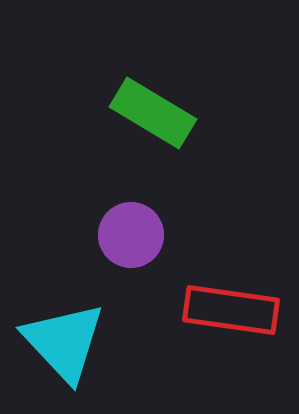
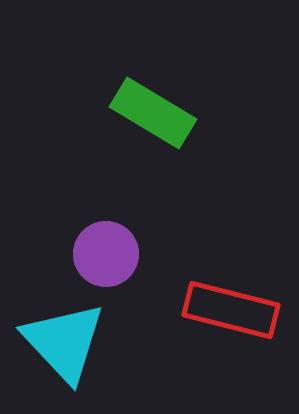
purple circle: moved 25 px left, 19 px down
red rectangle: rotated 6 degrees clockwise
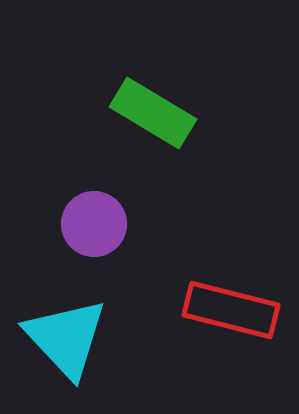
purple circle: moved 12 px left, 30 px up
cyan triangle: moved 2 px right, 4 px up
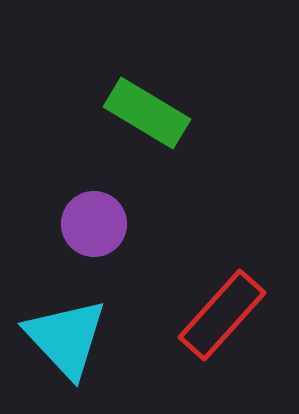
green rectangle: moved 6 px left
red rectangle: moved 9 px left, 5 px down; rotated 62 degrees counterclockwise
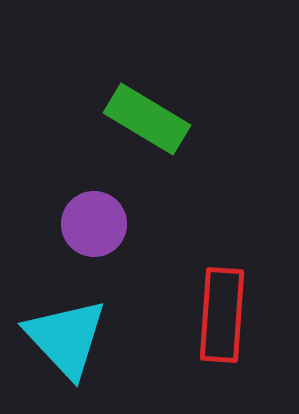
green rectangle: moved 6 px down
red rectangle: rotated 38 degrees counterclockwise
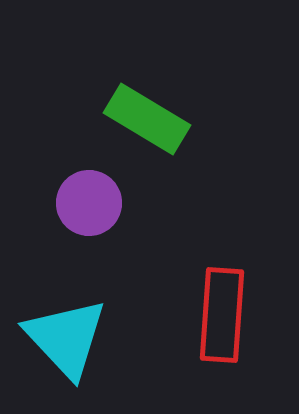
purple circle: moved 5 px left, 21 px up
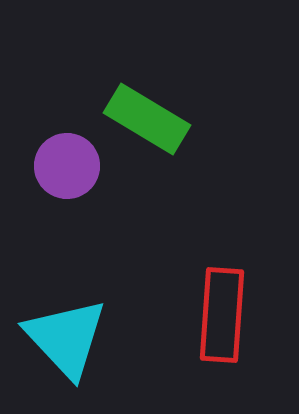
purple circle: moved 22 px left, 37 px up
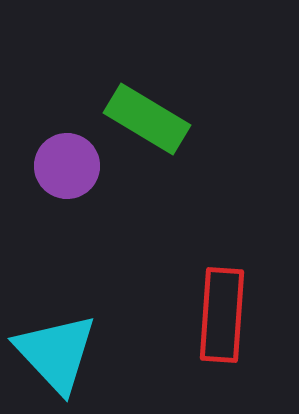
cyan triangle: moved 10 px left, 15 px down
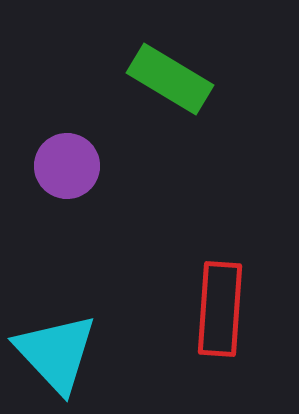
green rectangle: moved 23 px right, 40 px up
red rectangle: moved 2 px left, 6 px up
